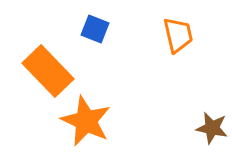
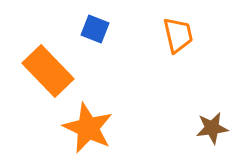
orange star: moved 2 px right, 7 px down
brown star: rotated 20 degrees counterclockwise
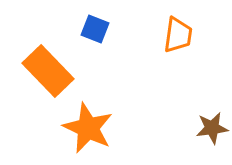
orange trapezoid: rotated 21 degrees clockwise
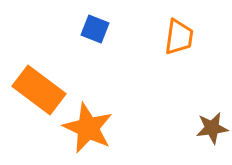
orange trapezoid: moved 1 px right, 2 px down
orange rectangle: moved 9 px left, 19 px down; rotated 9 degrees counterclockwise
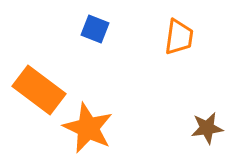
brown star: moved 5 px left
